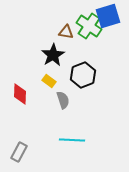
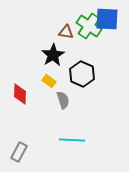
blue square: moved 1 px left, 3 px down; rotated 20 degrees clockwise
black hexagon: moved 1 px left, 1 px up; rotated 15 degrees counterclockwise
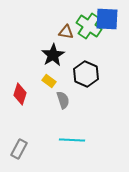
black hexagon: moved 4 px right
red diamond: rotated 15 degrees clockwise
gray rectangle: moved 3 px up
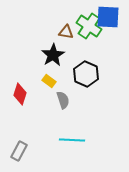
blue square: moved 1 px right, 2 px up
gray rectangle: moved 2 px down
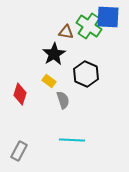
black star: moved 1 px right, 1 px up
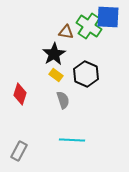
yellow rectangle: moved 7 px right, 6 px up
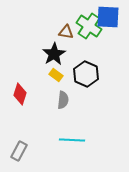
gray semicircle: rotated 24 degrees clockwise
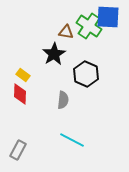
yellow rectangle: moved 33 px left
red diamond: rotated 15 degrees counterclockwise
cyan line: rotated 25 degrees clockwise
gray rectangle: moved 1 px left, 1 px up
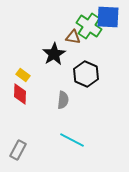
brown triangle: moved 7 px right, 5 px down
